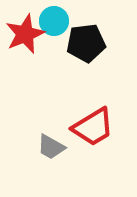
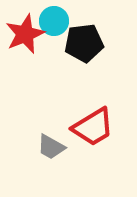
black pentagon: moved 2 px left
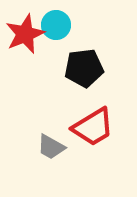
cyan circle: moved 2 px right, 4 px down
black pentagon: moved 25 px down
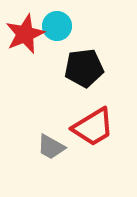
cyan circle: moved 1 px right, 1 px down
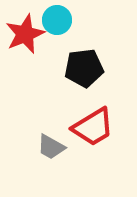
cyan circle: moved 6 px up
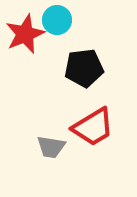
gray trapezoid: rotated 20 degrees counterclockwise
